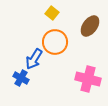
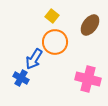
yellow square: moved 3 px down
brown ellipse: moved 1 px up
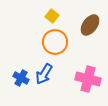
blue arrow: moved 10 px right, 15 px down
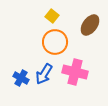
pink cross: moved 13 px left, 7 px up
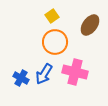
yellow square: rotated 16 degrees clockwise
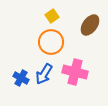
orange circle: moved 4 px left
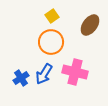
blue cross: rotated 28 degrees clockwise
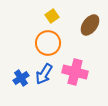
orange circle: moved 3 px left, 1 px down
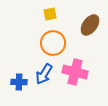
yellow square: moved 2 px left, 2 px up; rotated 24 degrees clockwise
orange circle: moved 5 px right
blue cross: moved 2 px left, 4 px down; rotated 35 degrees clockwise
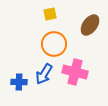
orange circle: moved 1 px right, 1 px down
